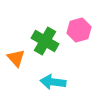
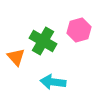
green cross: moved 2 px left
orange triangle: moved 1 px up
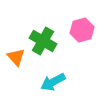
pink hexagon: moved 3 px right
cyan arrow: rotated 35 degrees counterclockwise
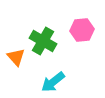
pink hexagon: rotated 10 degrees clockwise
cyan arrow: rotated 10 degrees counterclockwise
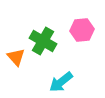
cyan arrow: moved 8 px right
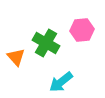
green cross: moved 3 px right, 2 px down
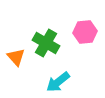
pink hexagon: moved 3 px right, 2 px down
cyan arrow: moved 3 px left
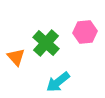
green cross: rotated 12 degrees clockwise
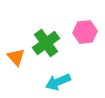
green cross: rotated 12 degrees clockwise
cyan arrow: rotated 15 degrees clockwise
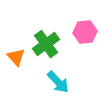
green cross: moved 1 px down
cyan arrow: rotated 110 degrees counterclockwise
